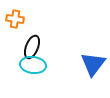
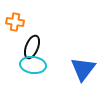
orange cross: moved 3 px down
blue triangle: moved 10 px left, 5 px down
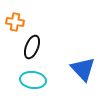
cyan ellipse: moved 15 px down
blue triangle: rotated 20 degrees counterclockwise
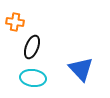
blue triangle: moved 2 px left
cyan ellipse: moved 2 px up
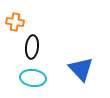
black ellipse: rotated 15 degrees counterclockwise
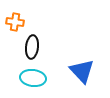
blue triangle: moved 1 px right, 2 px down
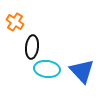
orange cross: rotated 24 degrees clockwise
cyan ellipse: moved 14 px right, 9 px up
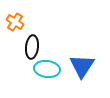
blue triangle: moved 5 px up; rotated 16 degrees clockwise
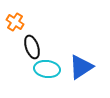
black ellipse: rotated 25 degrees counterclockwise
blue triangle: moved 1 px left, 1 px down; rotated 24 degrees clockwise
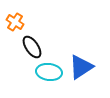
black ellipse: rotated 15 degrees counterclockwise
cyan ellipse: moved 2 px right, 3 px down
